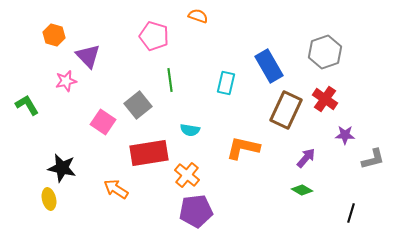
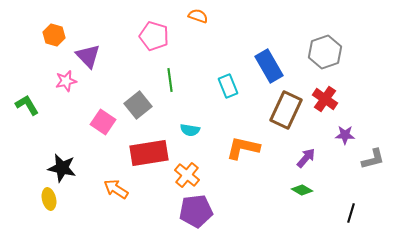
cyan rectangle: moved 2 px right, 3 px down; rotated 35 degrees counterclockwise
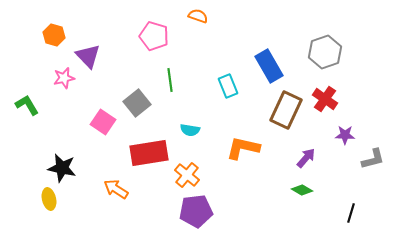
pink star: moved 2 px left, 3 px up
gray square: moved 1 px left, 2 px up
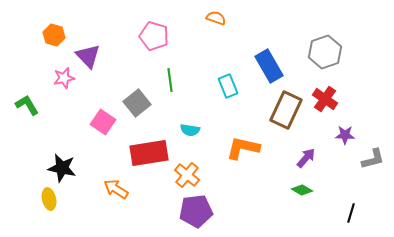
orange semicircle: moved 18 px right, 2 px down
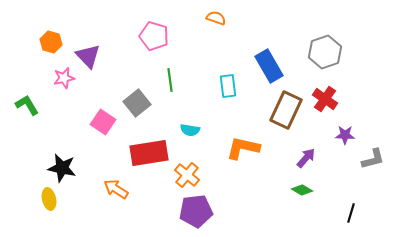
orange hexagon: moved 3 px left, 7 px down
cyan rectangle: rotated 15 degrees clockwise
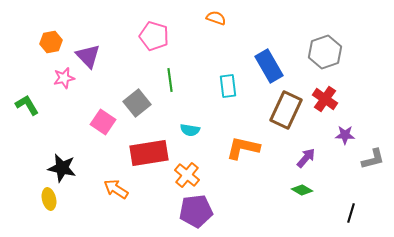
orange hexagon: rotated 25 degrees counterclockwise
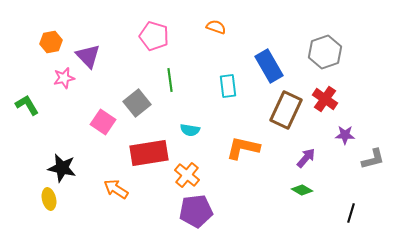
orange semicircle: moved 9 px down
